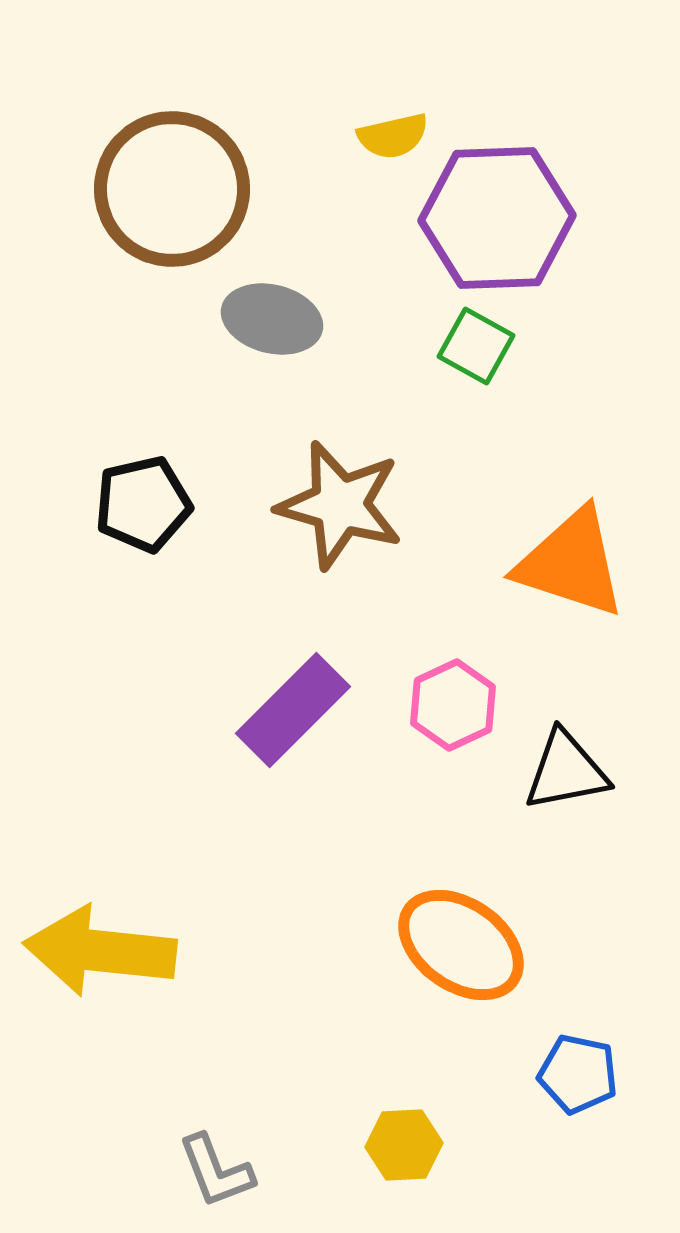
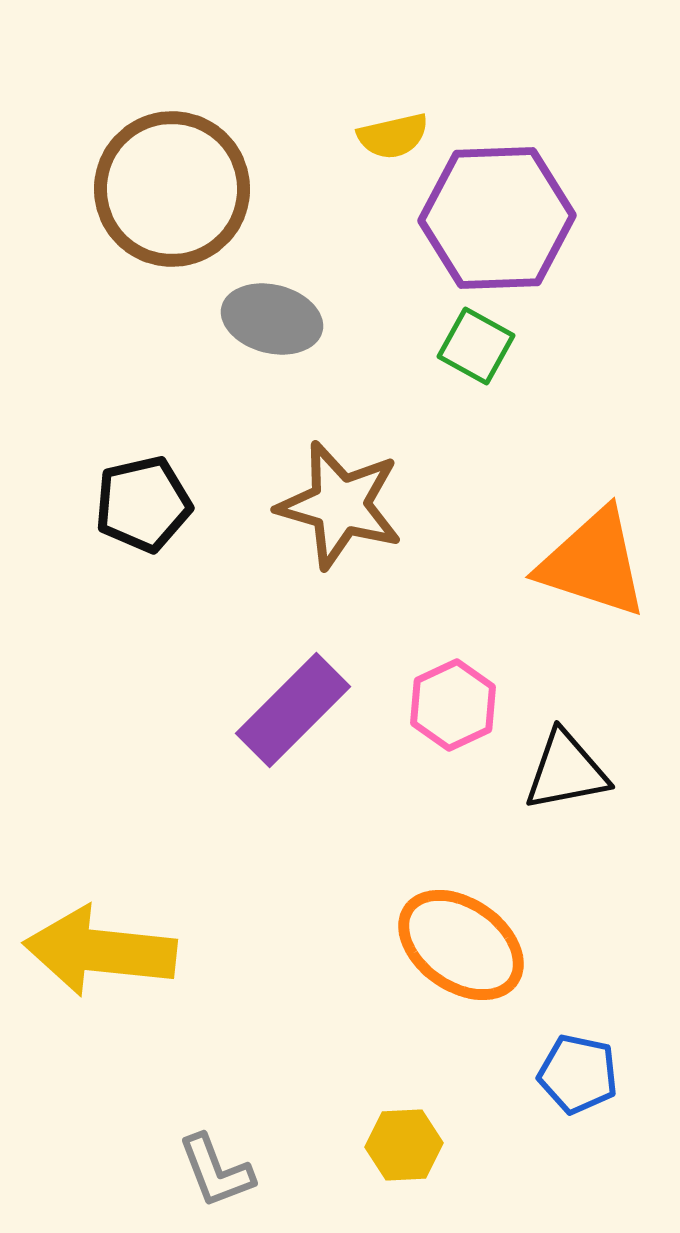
orange triangle: moved 22 px right
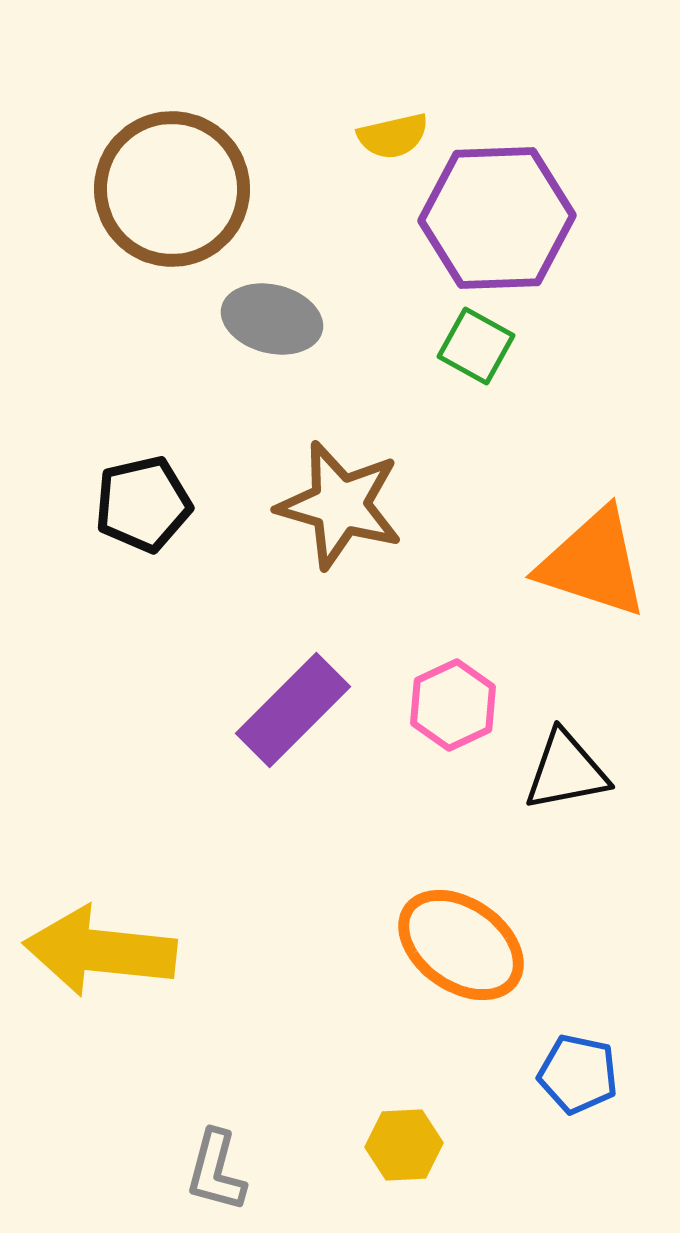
gray L-shape: rotated 36 degrees clockwise
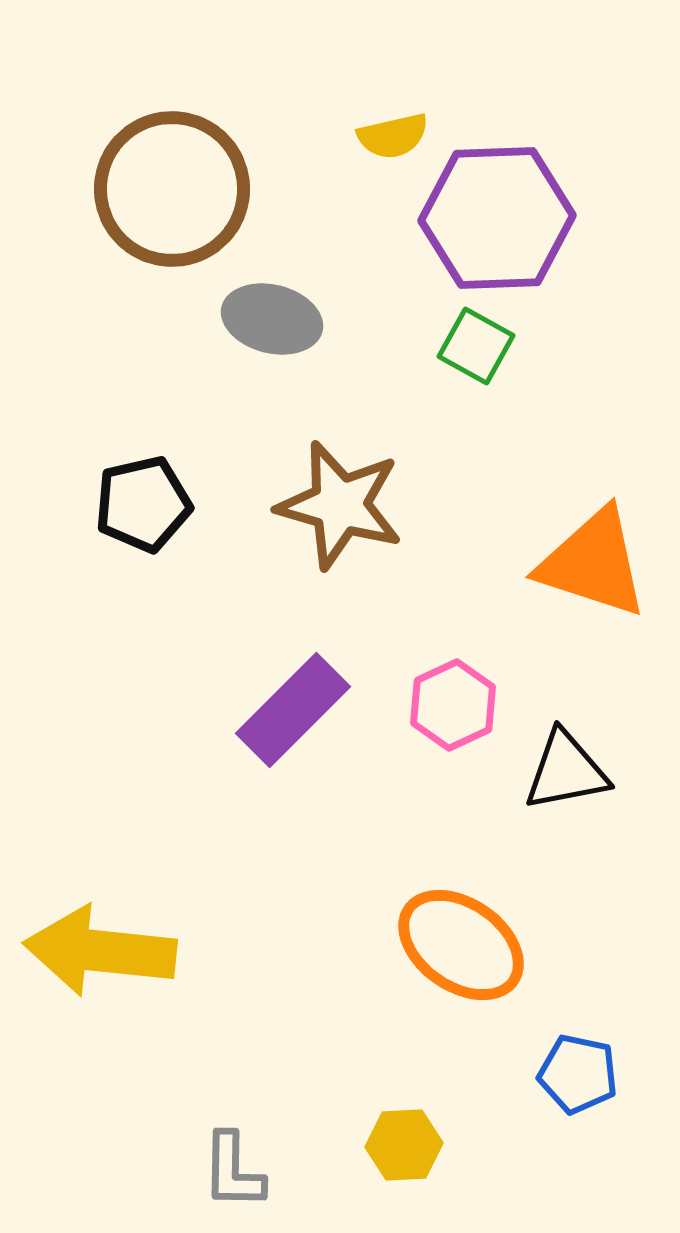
gray L-shape: moved 17 px right; rotated 14 degrees counterclockwise
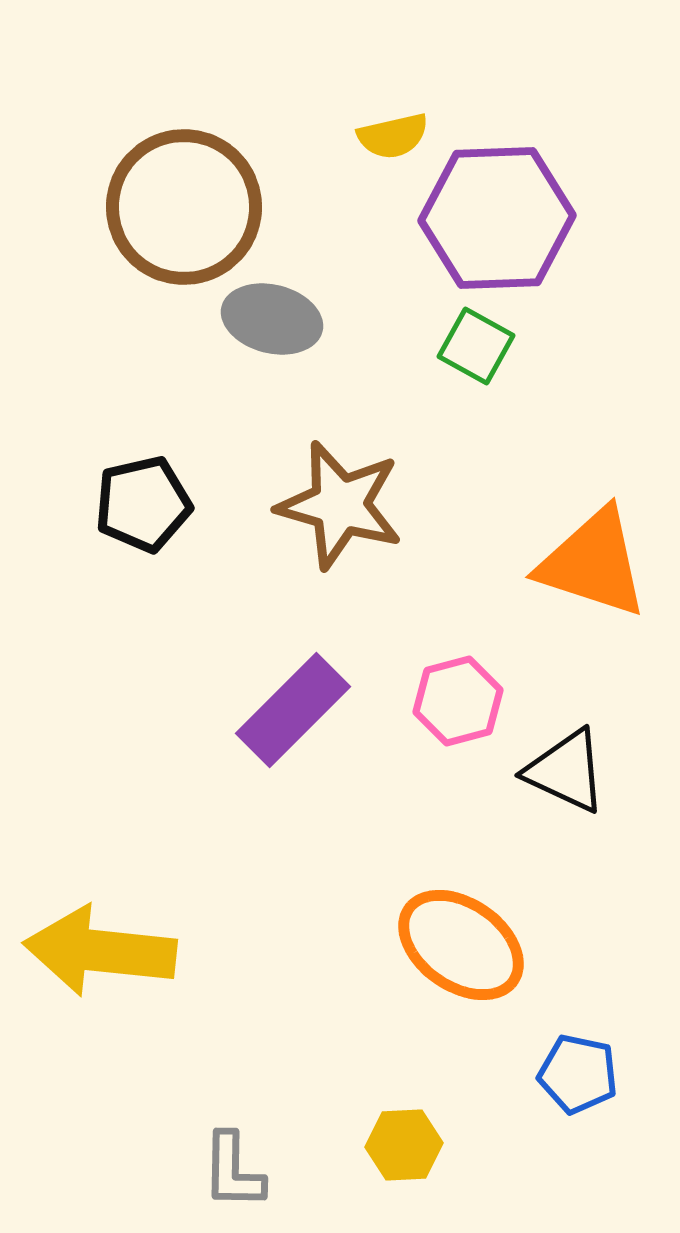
brown circle: moved 12 px right, 18 px down
pink hexagon: moved 5 px right, 4 px up; rotated 10 degrees clockwise
black triangle: rotated 36 degrees clockwise
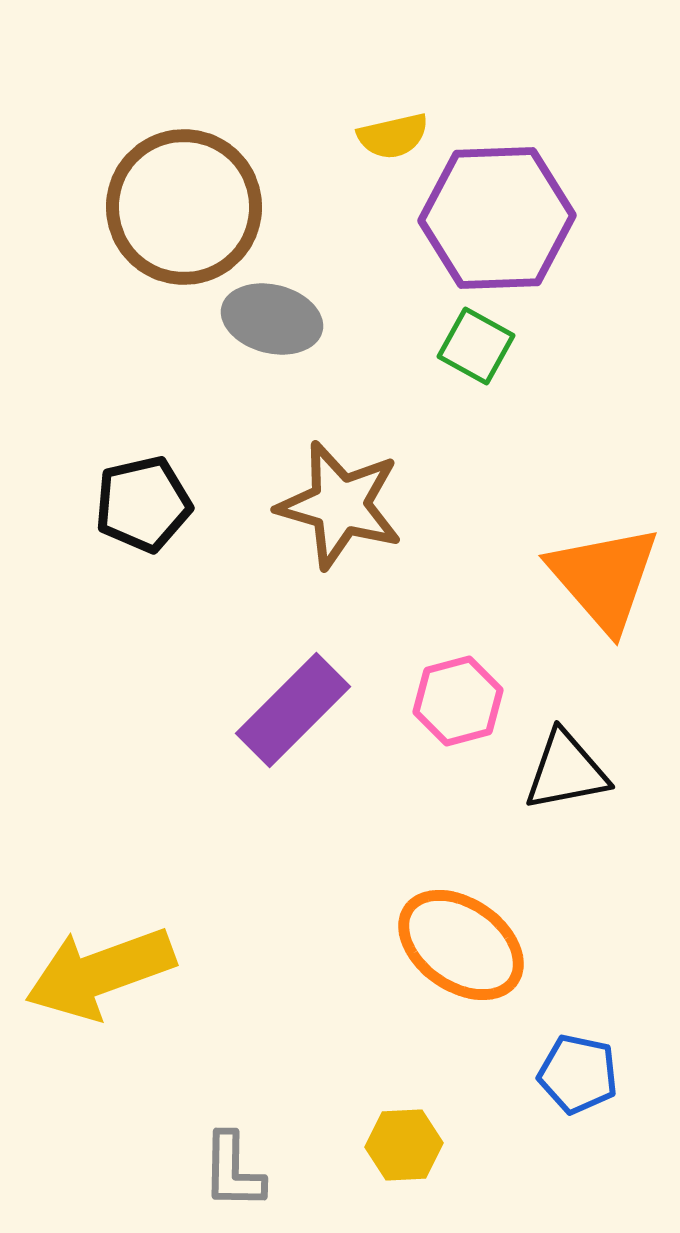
orange triangle: moved 11 px right, 15 px down; rotated 31 degrees clockwise
black triangle: rotated 36 degrees counterclockwise
yellow arrow: moved 22 px down; rotated 26 degrees counterclockwise
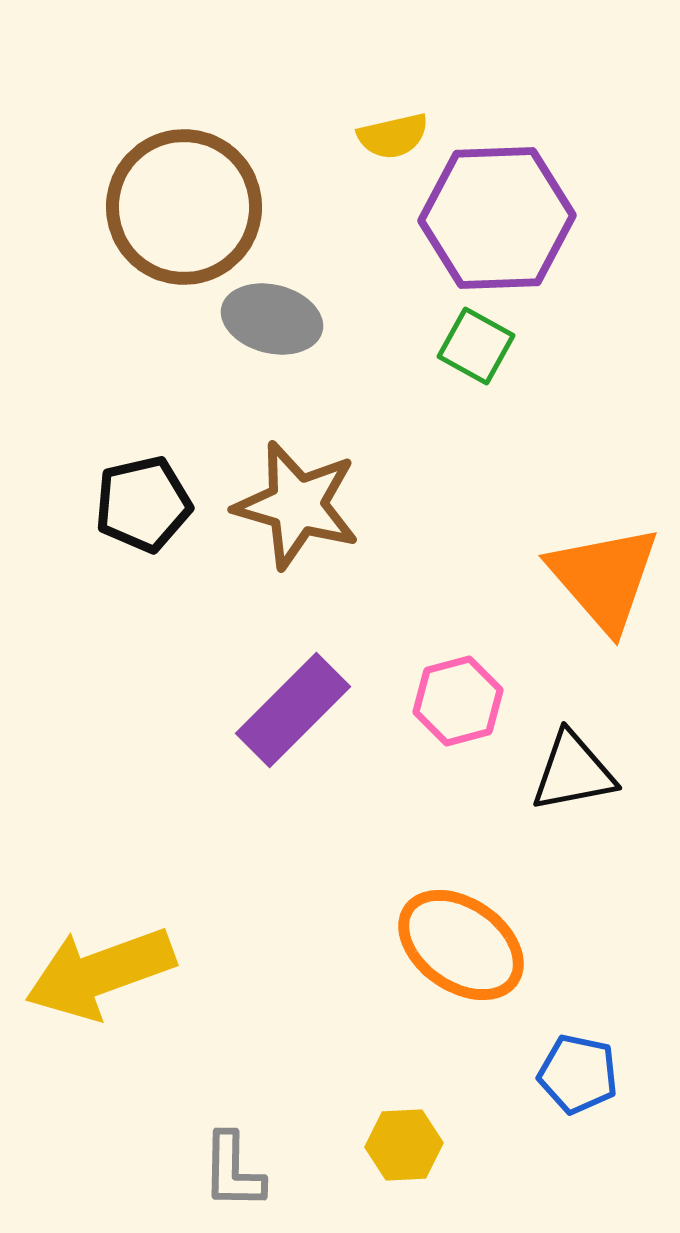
brown star: moved 43 px left
black triangle: moved 7 px right, 1 px down
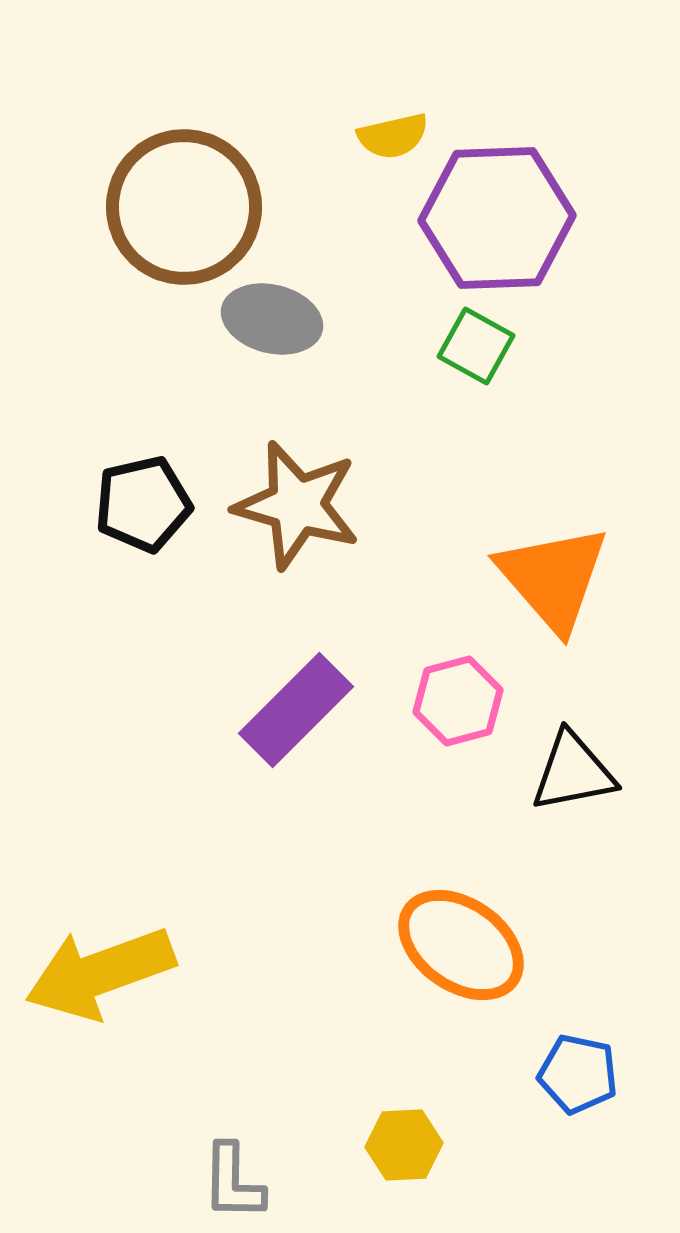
orange triangle: moved 51 px left
purple rectangle: moved 3 px right
gray L-shape: moved 11 px down
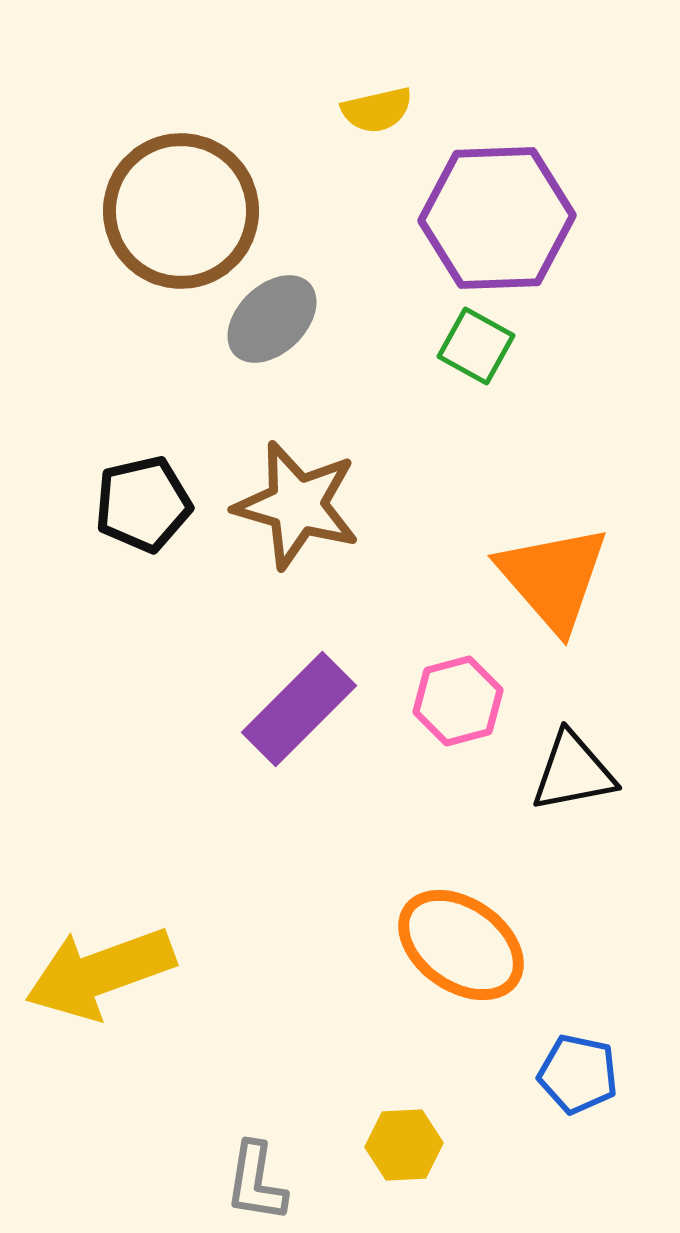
yellow semicircle: moved 16 px left, 26 px up
brown circle: moved 3 px left, 4 px down
gray ellipse: rotated 58 degrees counterclockwise
purple rectangle: moved 3 px right, 1 px up
gray L-shape: moved 23 px right; rotated 8 degrees clockwise
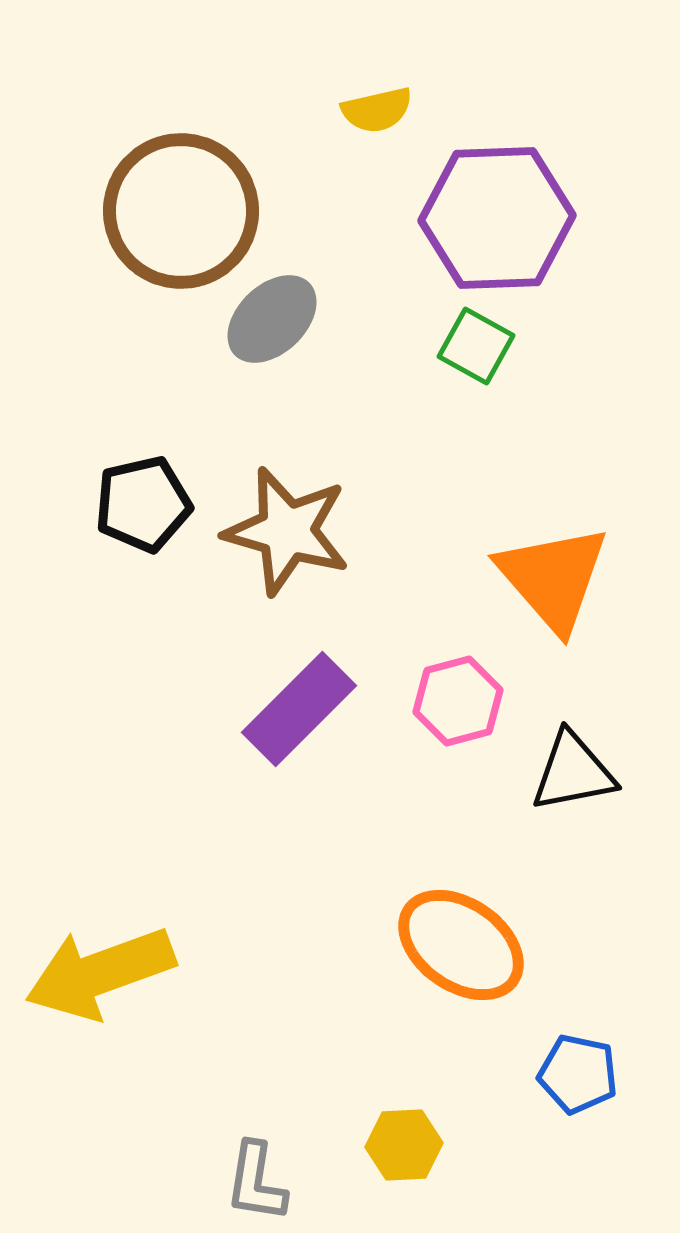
brown star: moved 10 px left, 26 px down
